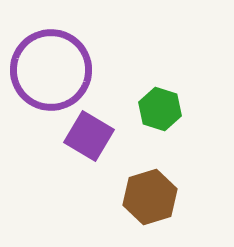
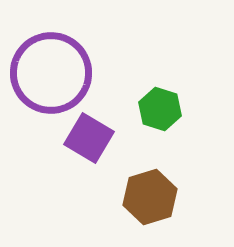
purple circle: moved 3 px down
purple square: moved 2 px down
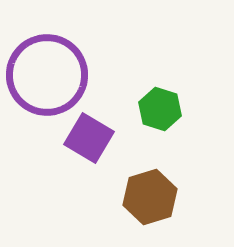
purple circle: moved 4 px left, 2 px down
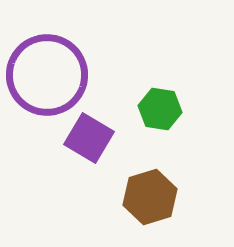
green hexagon: rotated 9 degrees counterclockwise
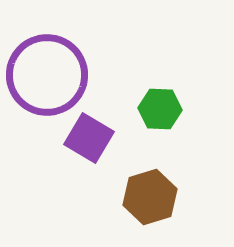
green hexagon: rotated 6 degrees counterclockwise
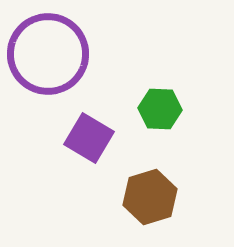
purple circle: moved 1 px right, 21 px up
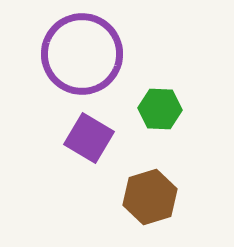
purple circle: moved 34 px right
